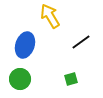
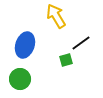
yellow arrow: moved 6 px right
black line: moved 1 px down
green square: moved 5 px left, 19 px up
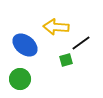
yellow arrow: moved 11 px down; rotated 55 degrees counterclockwise
blue ellipse: rotated 70 degrees counterclockwise
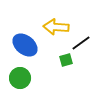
green circle: moved 1 px up
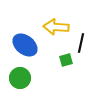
black line: rotated 42 degrees counterclockwise
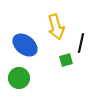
yellow arrow: rotated 110 degrees counterclockwise
green circle: moved 1 px left
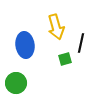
blue ellipse: rotated 45 degrees clockwise
green square: moved 1 px left, 1 px up
green circle: moved 3 px left, 5 px down
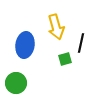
blue ellipse: rotated 15 degrees clockwise
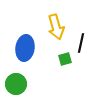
blue ellipse: moved 3 px down
green circle: moved 1 px down
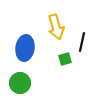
black line: moved 1 px right, 1 px up
green circle: moved 4 px right, 1 px up
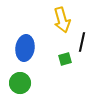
yellow arrow: moved 6 px right, 7 px up
